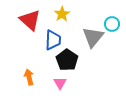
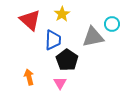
gray triangle: rotated 40 degrees clockwise
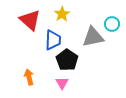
pink triangle: moved 2 px right
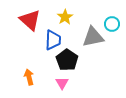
yellow star: moved 3 px right, 3 px down
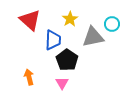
yellow star: moved 5 px right, 2 px down
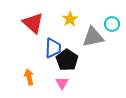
red triangle: moved 3 px right, 3 px down
blue trapezoid: moved 8 px down
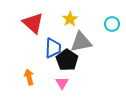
gray triangle: moved 12 px left, 5 px down
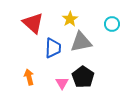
black pentagon: moved 16 px right, 17 px down
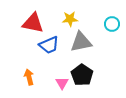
yellow star: rotated 28 degrees clockwise
red triangle: rotated 30 degrees counterclockwise
blue trapezoid: moved 4 px left, 3 px up; rotated 65 degrees clockwise
black pentagon: moved 1 px left, 2 px up
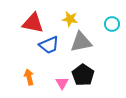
yellow star: rotated 14 degrees clockwise
black pentagon: moved 1 px right
